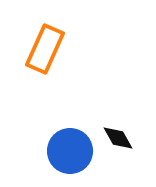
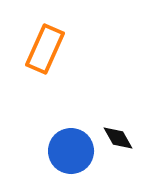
blue circle: moved 1 px right
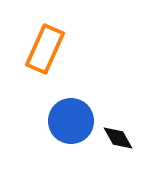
blue circle: moved 30 px up
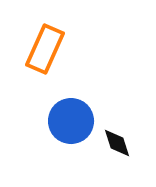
black diamond: moved 1 px left, 5 px down; rotated 12 degrees clockwise
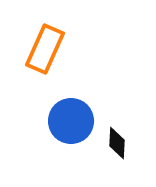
black diamond: rotated 20 degrees clockwise
